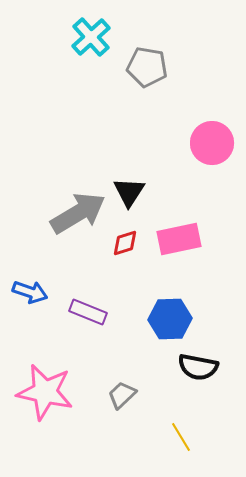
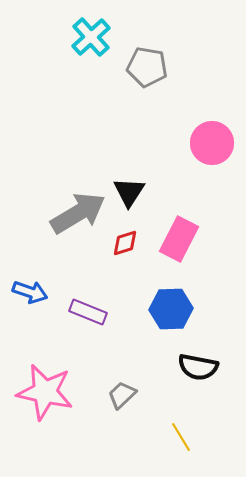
pink rectangle: rotated 51 degrees counterclockwise
blue hexagon: moved 1 px right, 10 px up
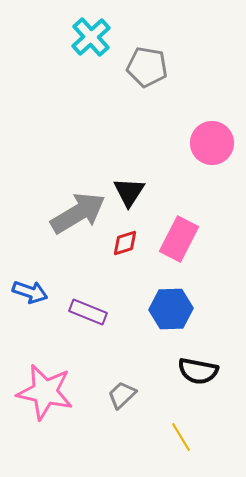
black semicircle: moved 4 px down
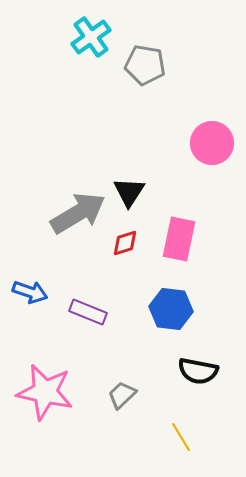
cyan cross: rotated 6 degrees clockwise
gray pentagon: moved 2 px left, 2 px up
pink rectangle: rotated 15 degrees counterclockwise
blue hexagon: rotated 9 degrees clockwise
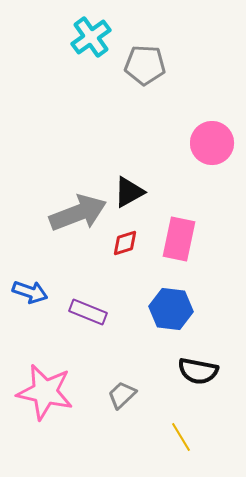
gray pentagon: rotated 6 degrees counterclockwise
black triangle: rotated 28 degrees clockwise
gray arrow: rotated 10 degrees clockwise
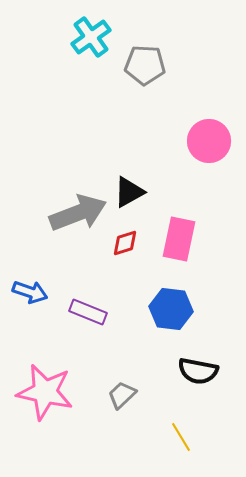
pink circle: moved 3 px left, 2 px up
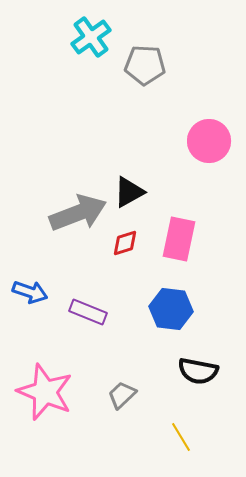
pink star: rotated 10 degrees clockwise
